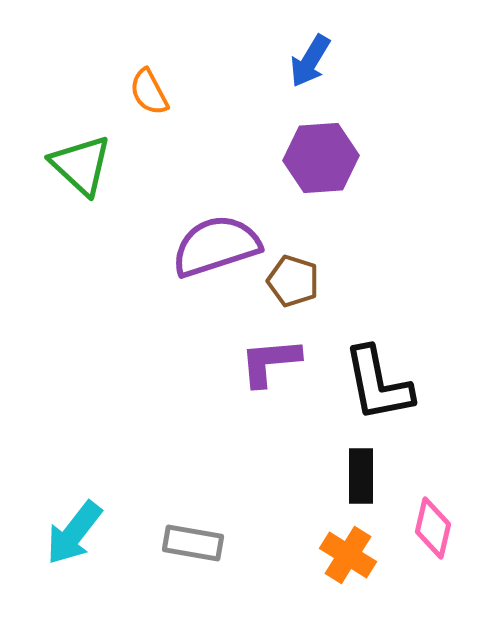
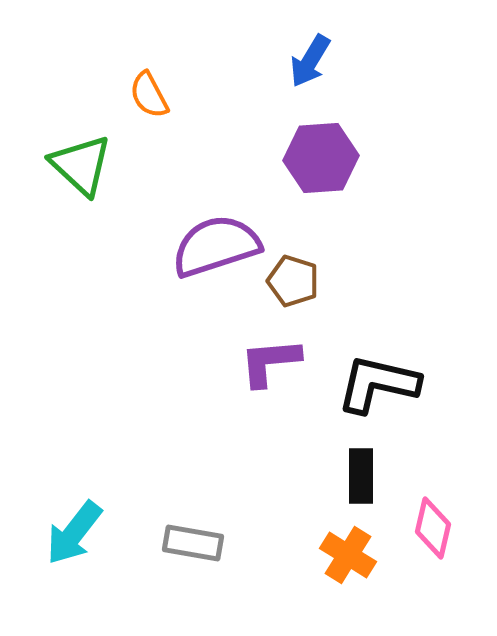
orange semicircle: moved 3 px down
black L-shape: rotated 114 degrees clockwise
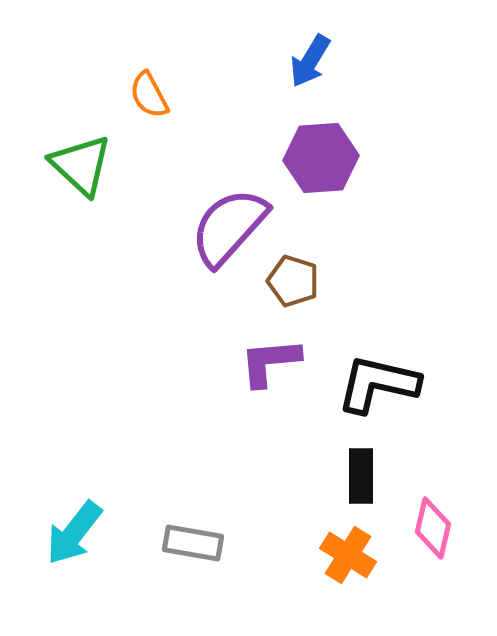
purple semicircle: moved 13 px right, 19 px up; rotated 30 degrees counterclockwise
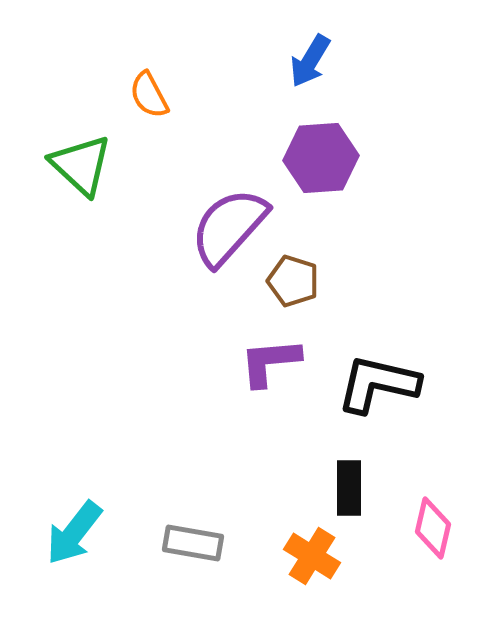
black rectangle: moved 12 px left, 12 px down
orange cross: moved 36 px left, 1 px down
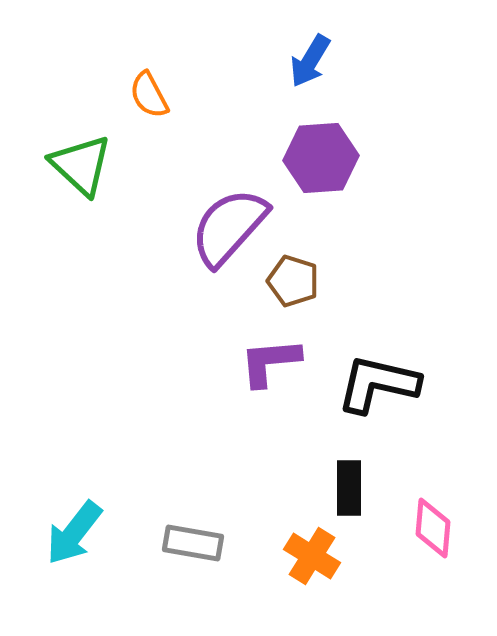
pink diamond: rotated 8 degrees counterclockwise
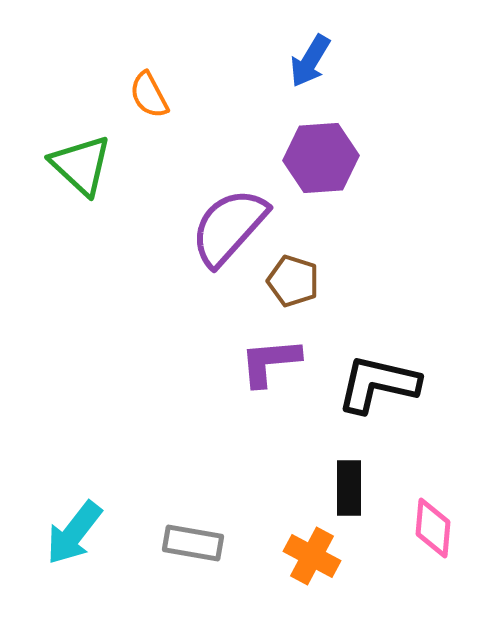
orange cross: rotated 4 degrees counterclockwise
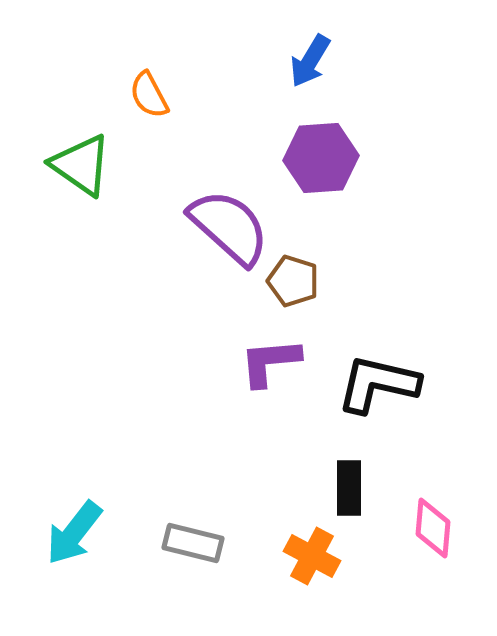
green triangle: rotated 8 degrees counterclockwise
purple semicircle: rotated 90 degrees clockwise
gray rectangle: rotated 4 degrees clockwise
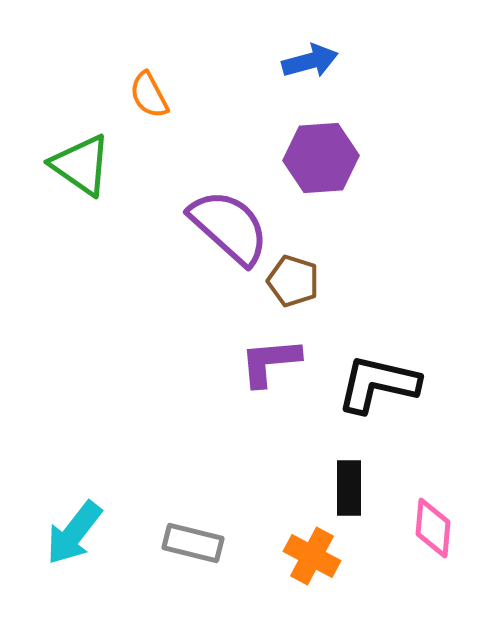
blue arrow: rotated 136 degrees counterclockwise
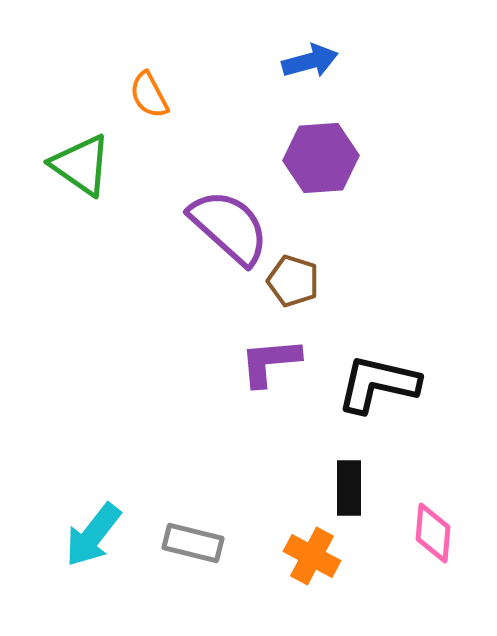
pink diamond: moved 5 px down
cyan arrow: moved 19 px right, 2 px down
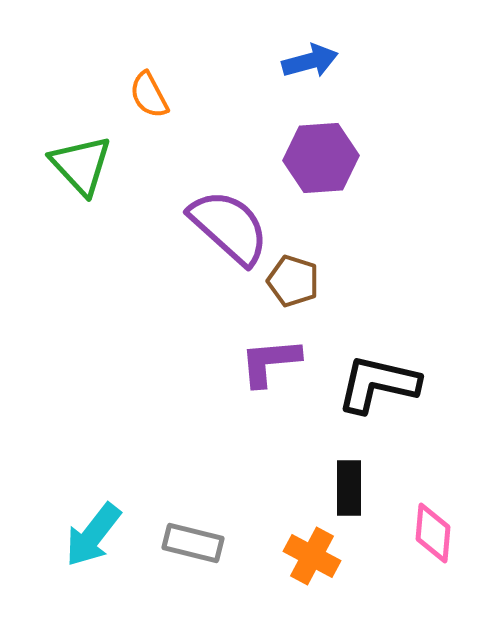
green triangle: rotated 12 degrees clockwise
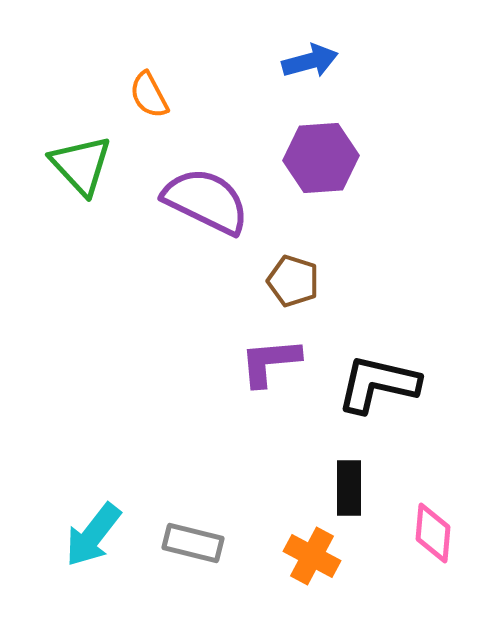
purple semicircle: moved 23 px left, 26 px up; rotated 16 degrees counterclockwise
